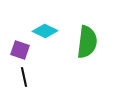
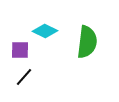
purple square: rotated 18 degrees counterclockwise
black line: rotated 54 degrees clockwise
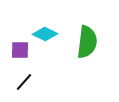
cyan diamond: moved 3 px down
black line: moved 5 px down
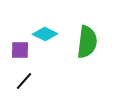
black line: moved 1 px up
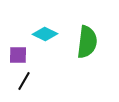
purple square: moved 2 px left, 5 px down
black line: rotated 12 degrees counterclockwise
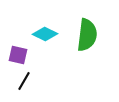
green semicircle: moved 7 px up
purple square: rotated 12 degrees clockwise
